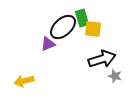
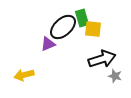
yellow arrow: moved 6 px up
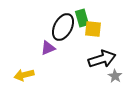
black ellipse: rotated 20 degrees counterclockwise
purple triangle: moved 4 px down
gray star: rotated 16 degrees clockwise
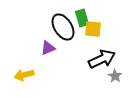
black ellipse: rotated 60 degrees counterclockwise
black arrow: rotated 8 degrees counterclockwise
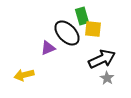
green rectangle: moved 2 px up
black ellipse: moved 4 px right, 6 px down; rotated 12 degrees counterclockwise
gray star: moved 8 px left, 2 px down
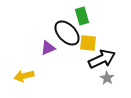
yellow square: moved 5 px left, 14 px down
yellow arrow: moved 1 px down
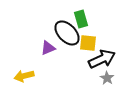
green rectangle: moved 1 px left, 3 px down
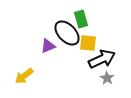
purple triangle: moved 2 px up
yellow arrow: rotated 24 degrees counterclockwise
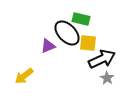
green rectangle: rotated 60 degrees counterclockwise
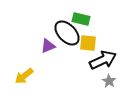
black arrow: moved 1 px right, 1 px down
gray star: moved 2 px right, 3 px down
